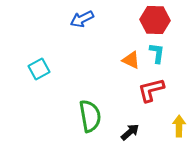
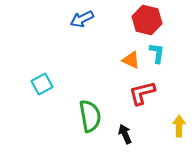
red hexagon: moved 8 px left; rotated 12 degrees clockwise
cyan square: moved 3 px right, 15 px down
red L-shape: moved 9 px left, 3 px down
black arrow: moved 5 px left, 2 px down; rotated 72 degrees counterclockwise
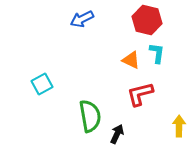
red L-shape: moved 2 px left, 1 px down
black arrow: moved 8 px left; rotated 48 degrees clockwise
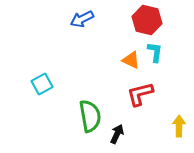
cyan L-shape: moved 2 px left, 1 px up
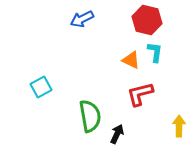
cyan square: moved 1 px left, 3 px down
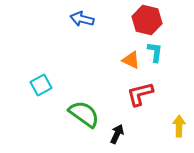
blue arrow: rotated 40 degrees clockwise
cyan square: moved 2 px up
green semicircle: moved 6 px left, 2 px up; rotated 44 degrees counterclockwise
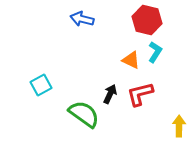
cyan L-shape: rotated 25 degrees clockwise
black arrow: moved 7 px left, 40 px up
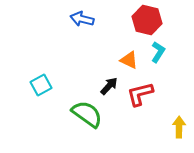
cyan L-shape: moved 3 px right
orange triangle: moved 2 px left
black arrow: moved 1 px left, 8 px up; rotated 18 degrees clockwise
green semicircle: moved 3 px right
yellow arrow: moved 1 px down
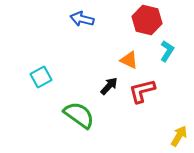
cyan L-shape: moved 9 px right, 1 px up
cyan square: moved 8 px up
red L-shape: moved 2 px right, 3 px up
green semicircle: moved 8 px left, 1 px down
yellow arrow: moved 9 px down; rotated 30 degrees clockwise
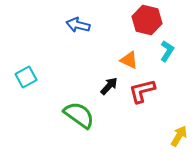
blue arrow: moved 4 px left, 6 px down
cyan square: moved 15 px left
